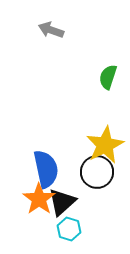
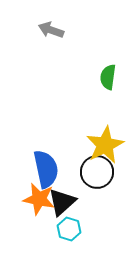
green semicircle: rotated 10 degrees counterclockwise
orange star: rotated 24 degrees counterclockwise
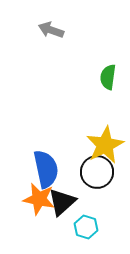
cyan hexagon: moved 17 px right, 2 px up
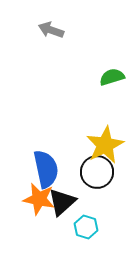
green semicircle: moved 4 px right; rotated 65 degrees clockwise
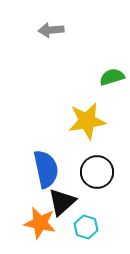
gray arrow: rotated 25 degrees counterclockwise
yellow star: moved 18 px left, 24 px up; rotated 18 degrees clockwise
orange star: moved 1 px right, 24 px down
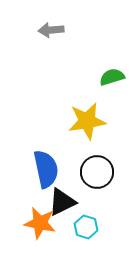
black triangle: rotated 16 degrees clockwise
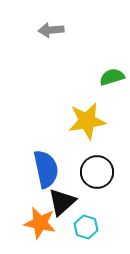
black triangle: rotated 16 degrees counterclockwise
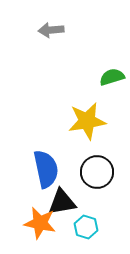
black triangle: rotated 32 degrees clockwise
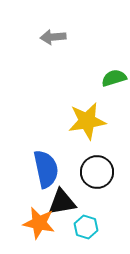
gray arrow: moved 2 px right, 7 px down
green semicircle: moved 2 px right, 1 px down
orange star: moved 1 px left
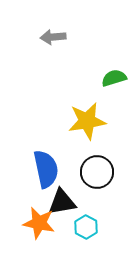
cyan hexagon: rotated 10 degrees clockwise
